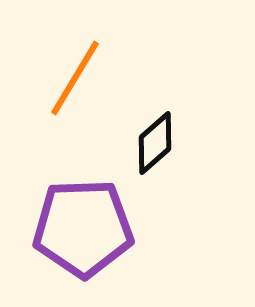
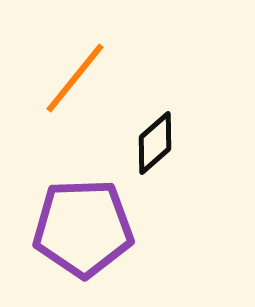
orange line: rotated 8 degrees clockwise
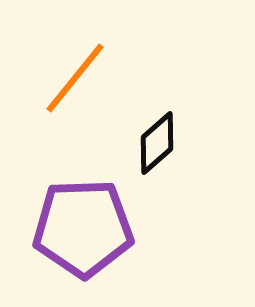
black diamond: moved 2 px right
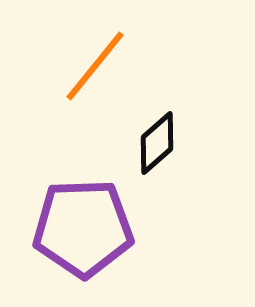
orange line: moved 20 px right, 12 px up
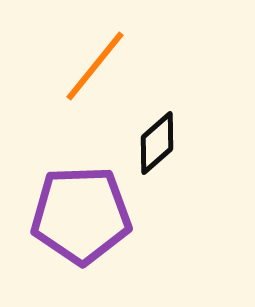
purple pentagon: moved 2 px left, 13 px up
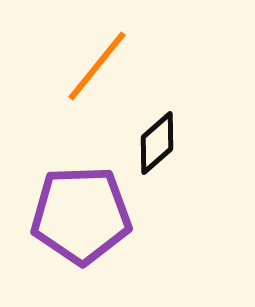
orange line: moved 2 px right
